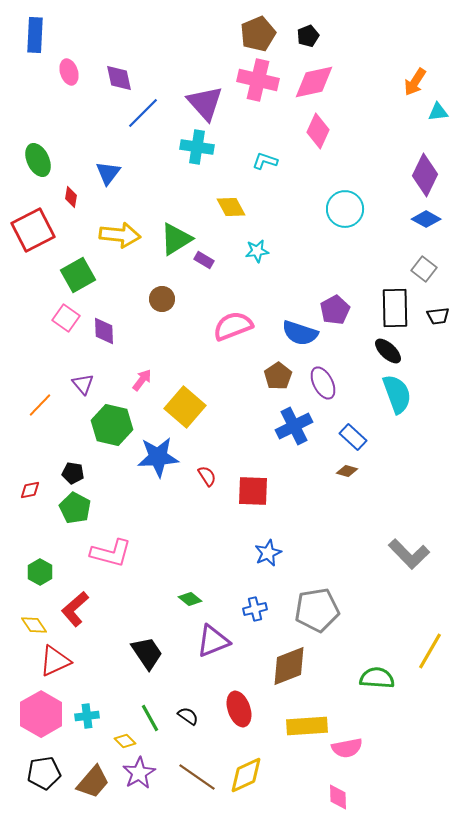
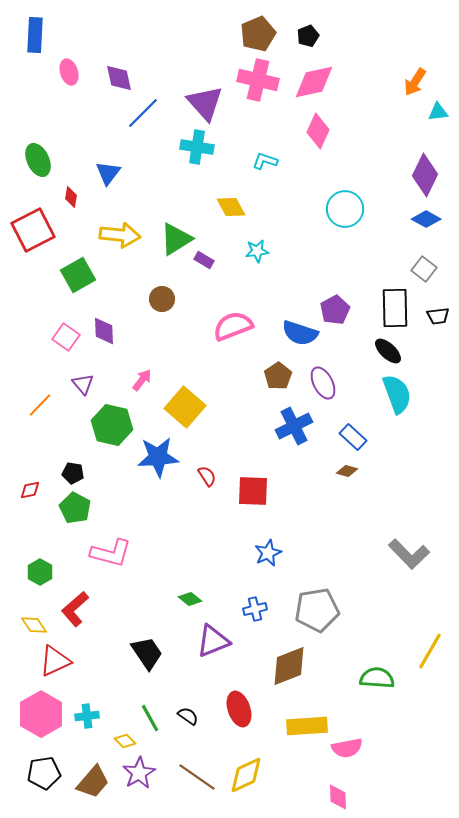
pink square at (66, 318): moved 19 px down
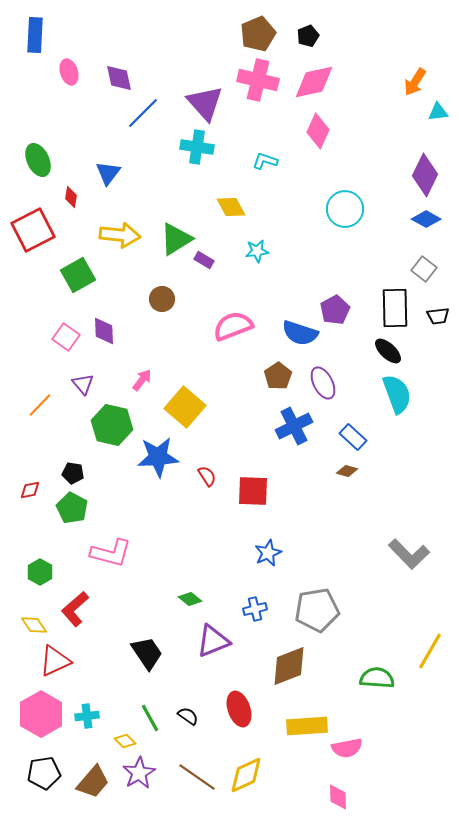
green pentagon at (75, 508): moved 3 px left
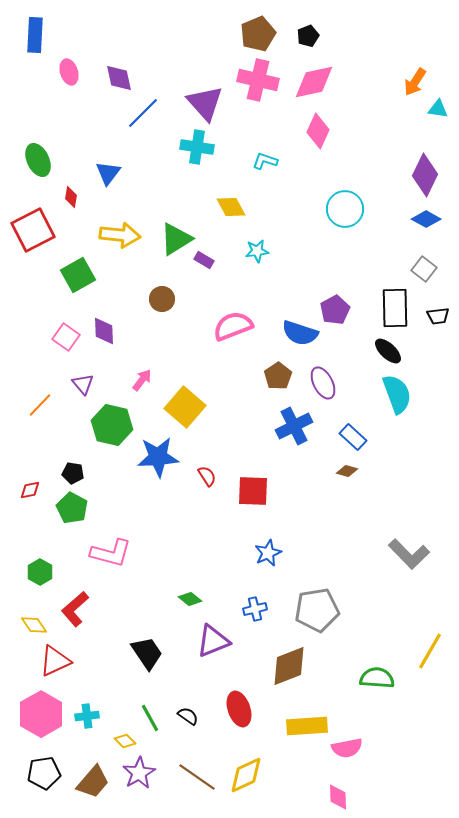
cyan triangle at (438, 112): moved 3 px up; rotated 15 degrees clockwise
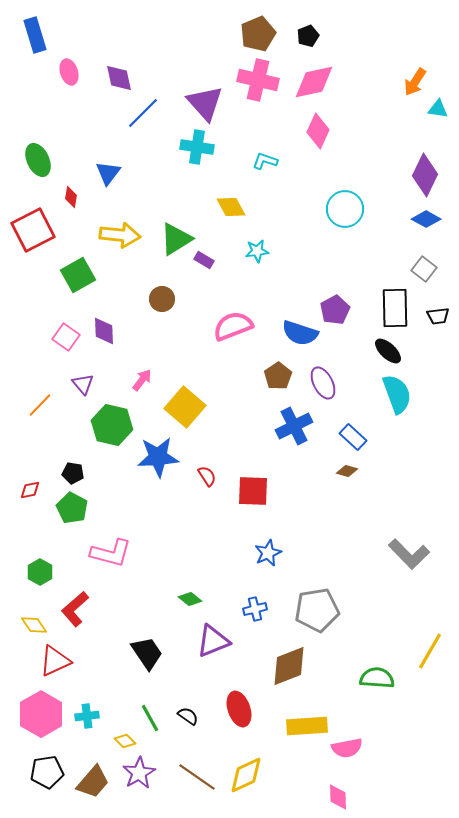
blue rectangle at (35, 35): rotated 20 degrees counterclockwise
black pentagon at (44, 773): moved 3 px right, 1 px up
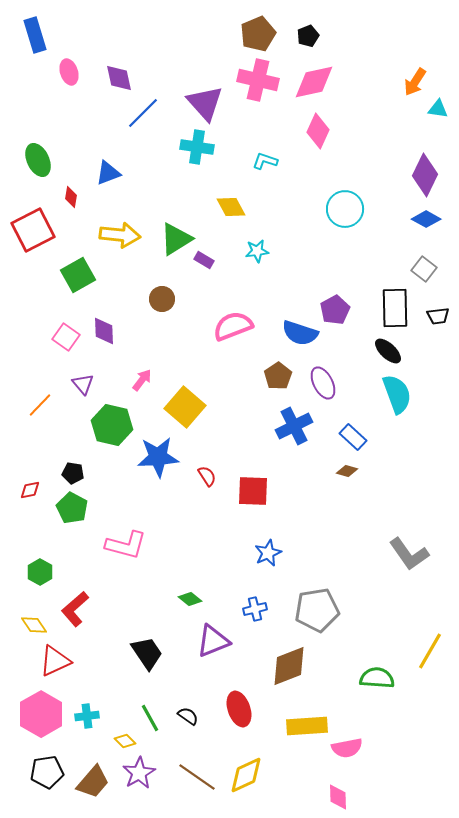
blue triangle at (108, 173): rotated 32 degrees clockwise
pink L-shape at (111, 553): moved 15 px right, 8 px up
gray L-shape at (409, 554): rotated 9 degrees clockwise
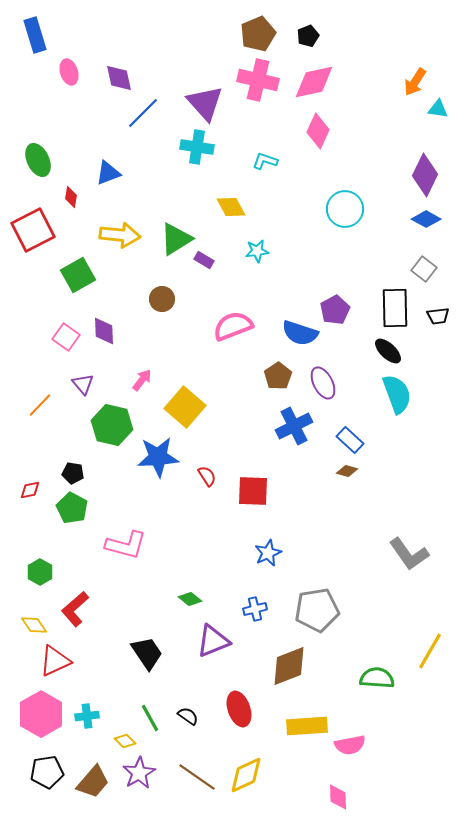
blue rectangle at (353, 437): moved 3 px left, 3 px down
pink semicircle at (347, 748): moved 3 px right, 3 px up
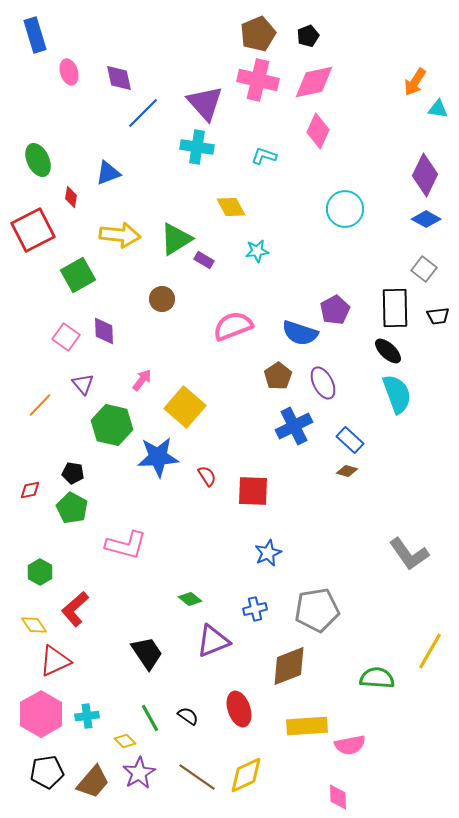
cyan L-shape at (265, 161): moved 1 px left, 5 px up
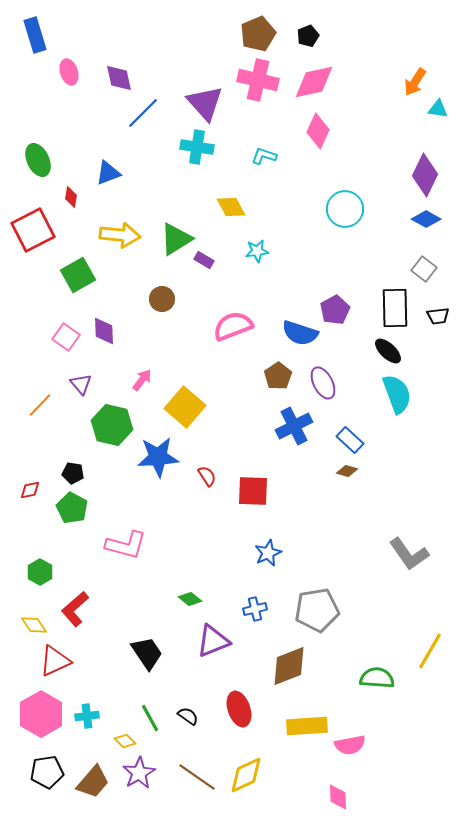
purple triangle at (83, 384): moved 2 px left
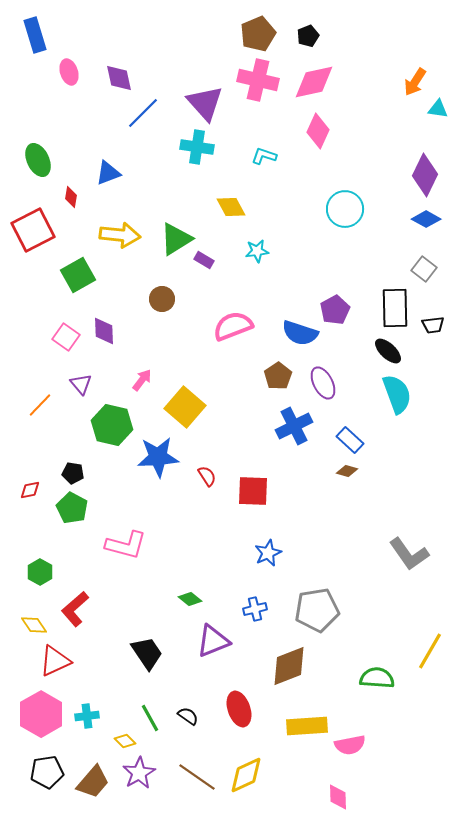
black trapezoid at (438, 316): moved 5 px left, 9 px down
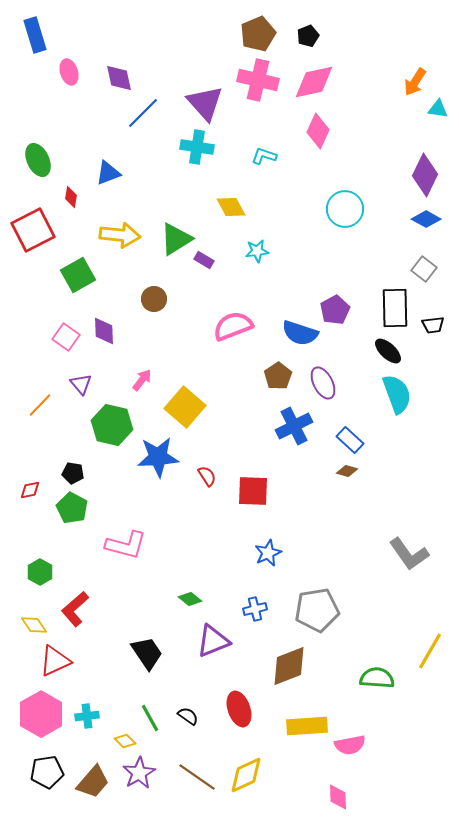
brown circle at (162, 299): moved 8 px left
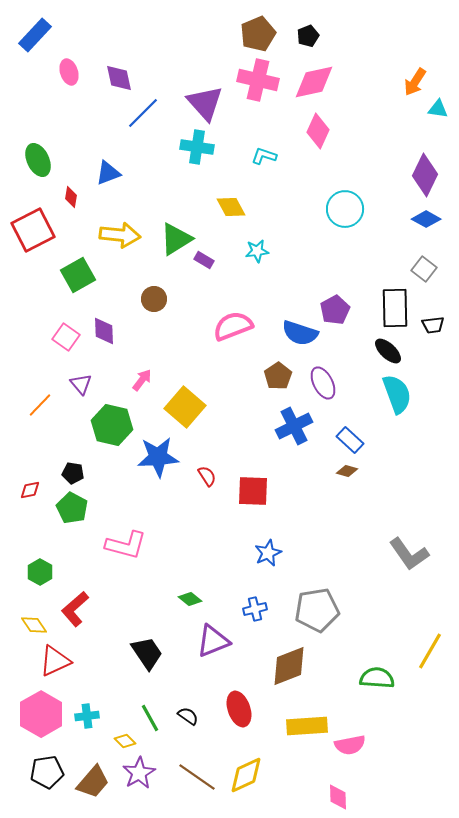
blue rectangle at (35, 35): rotated 60 degrees clockwise
